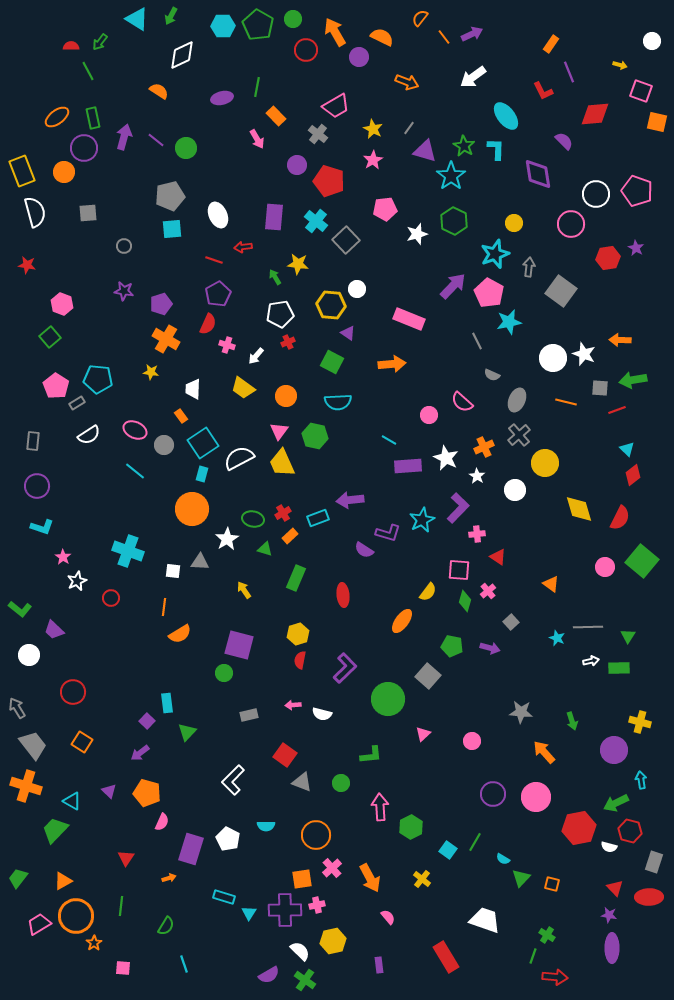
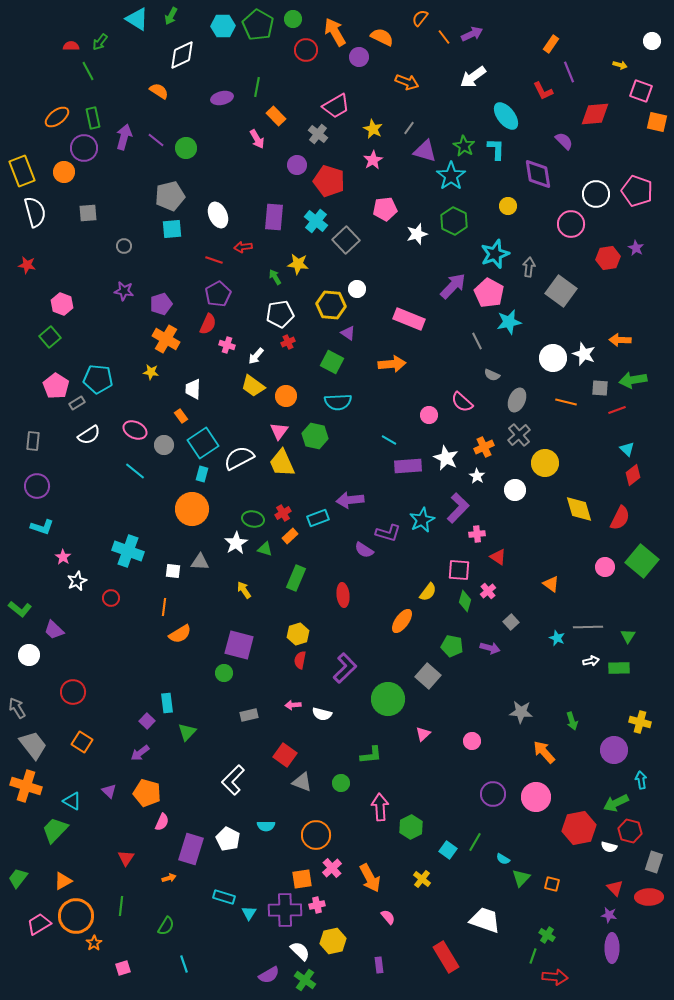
yellow circle at (514, 223): moved 6 px left, 17 px up
yellow trapezoid at (243, 388): moved 10 px right, 2 px up
white star at (227, 539): moved 9 px right, 4 px down
pink square at (123, 968): rotated 21 degrees counterclockwise
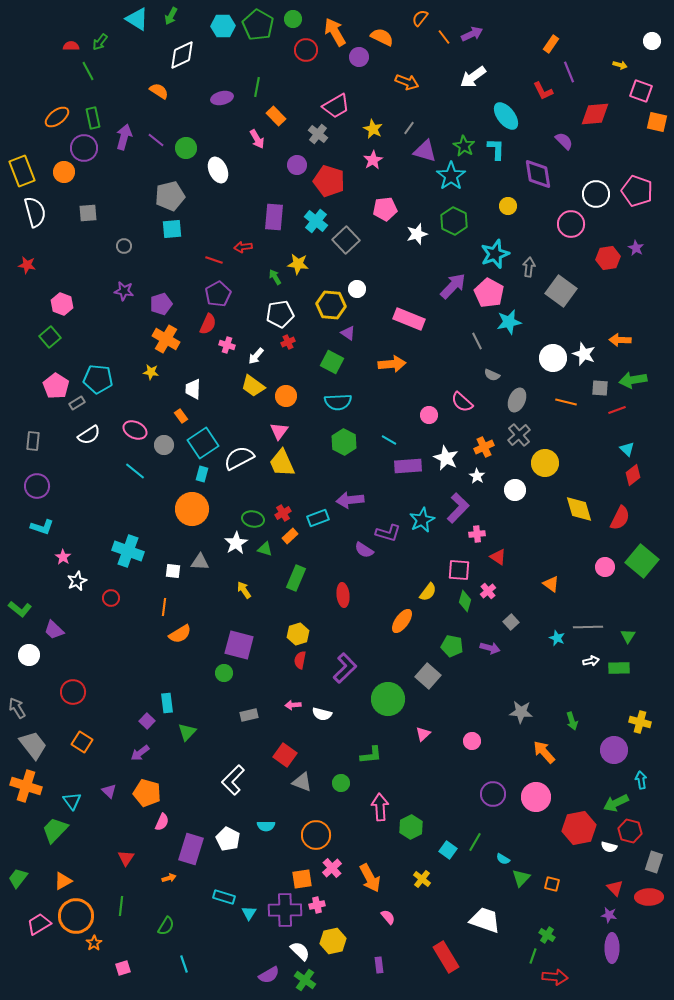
white ellipse at (218, 215): moved 45 px up
green hexagon at (315, 436): moved 29 px right, 6 px down; rotated 15 degrees clockwise
cyan triangle at (72, 801): rotated 24 degrees clockwise
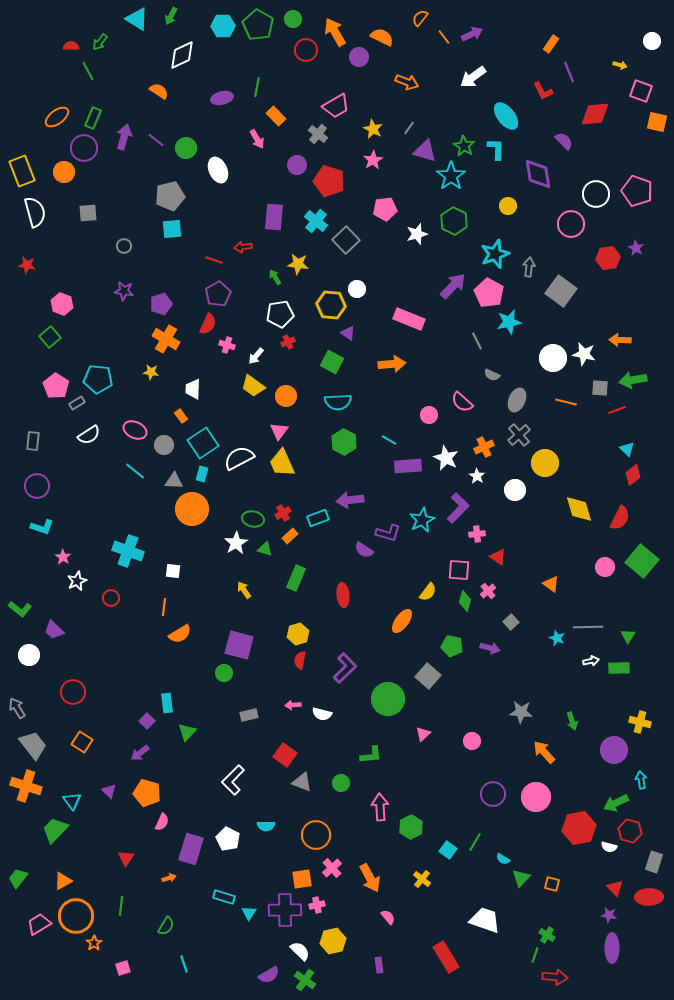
green rectangle at (93, 118): rotated 35 degrees clockwise
white star at (584, 354): rotated 10 degrees counterclockwise
gray triangle at (200, 562): moved 26 px left, 81 px up
green line at (533, 956): moved 2 px right, 1 px up
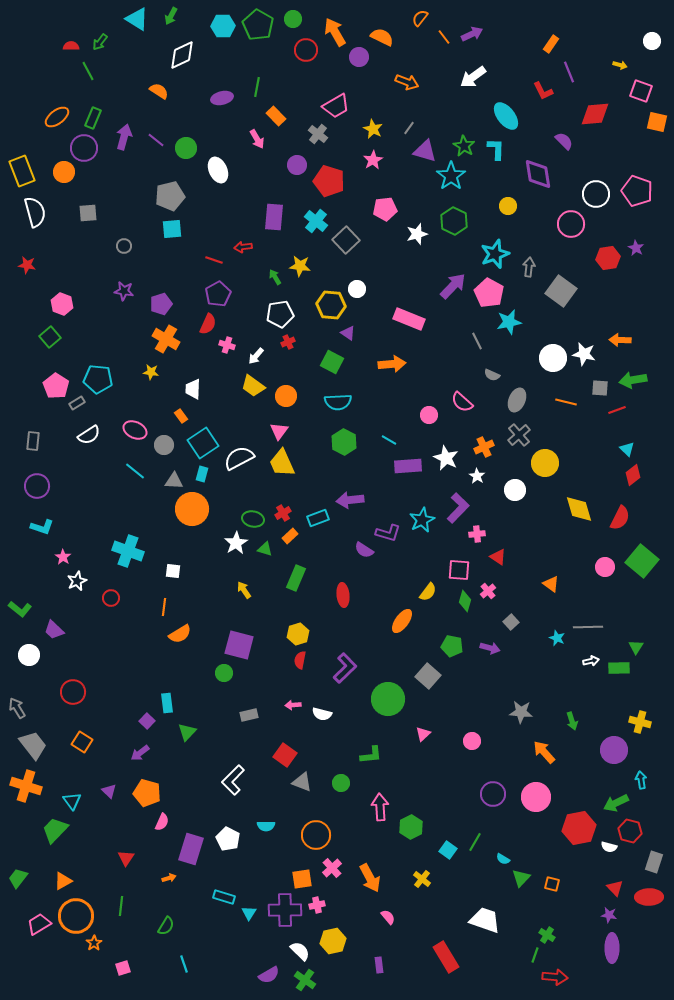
yellow star at (298, 264): moved 2 px right, 2 px down
green triangle at (628, 636): moved 8 px right, 11 px down
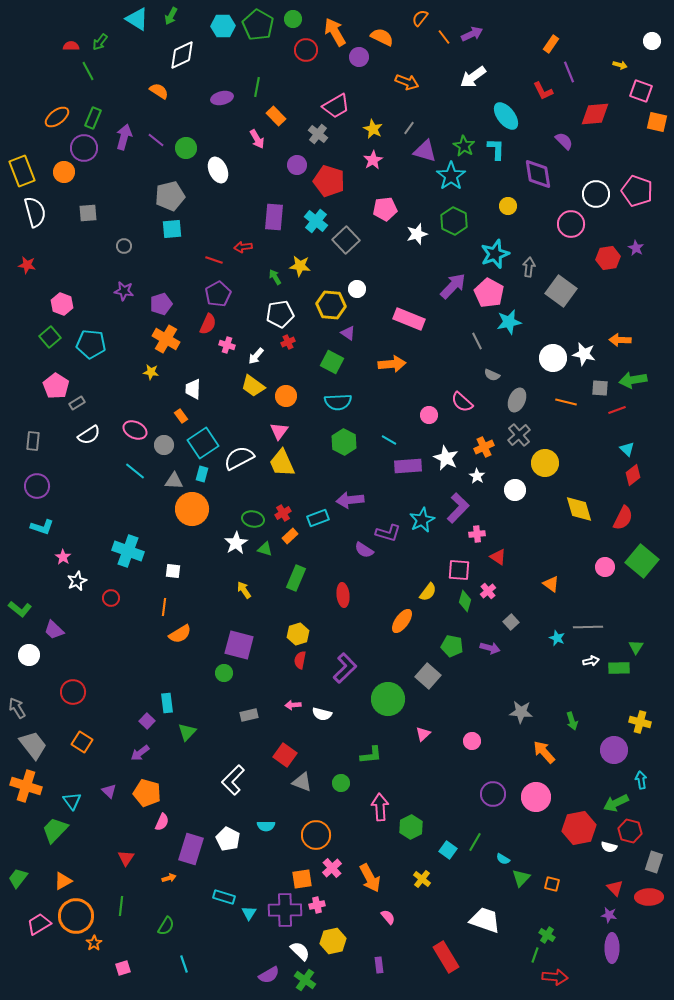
cyan pentagon at (98, 379): moved 7 px left, 35 px up
red semicircle at (620, 518): moved 3 px right
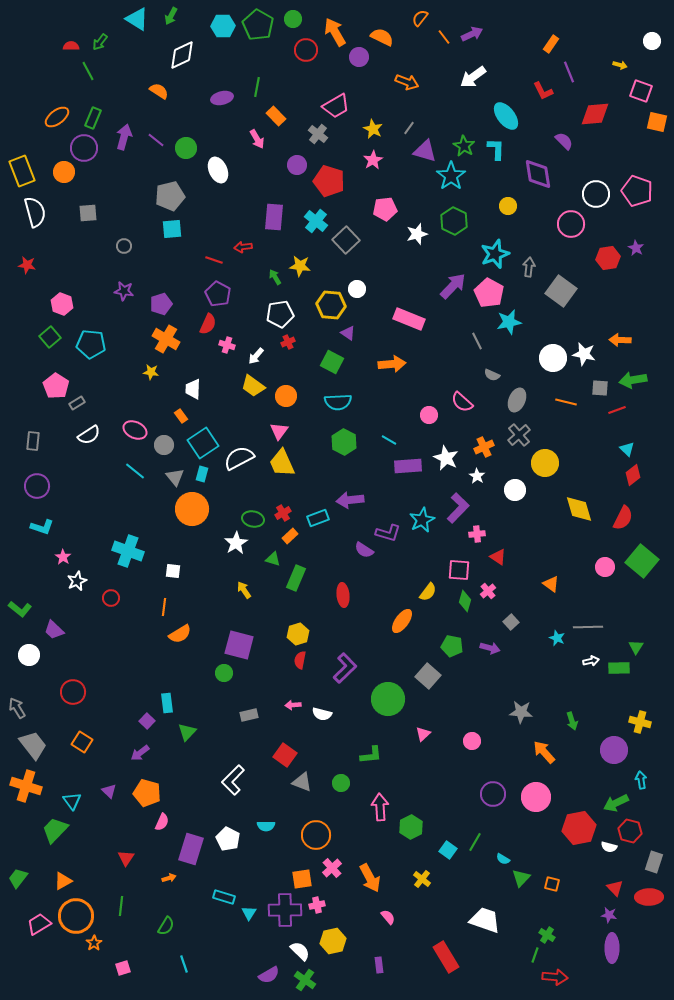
purple pentagon at (218, 294): rotated 15 degrees counterclockwise
gray triangle at (174, 481): moved 1 px right, 4 px up; rotated 48 degrees clockwise
green triangle at (265, 549): moved 8 px right, 10 px down
